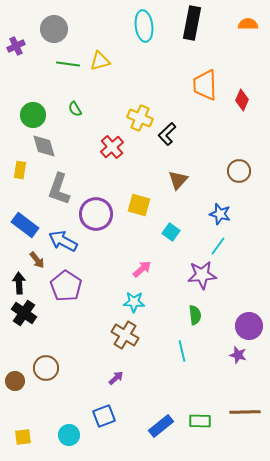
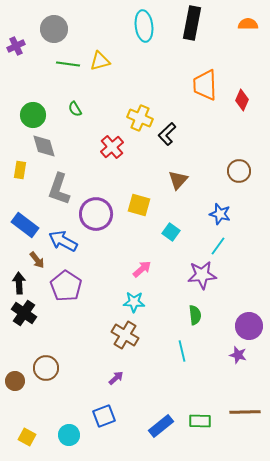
yellow square at (23, 437): moved 4 px right; rotated 36 degrees clockwise
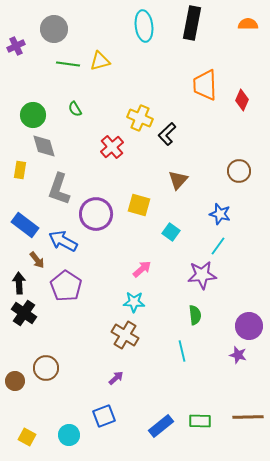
brown line at (245, 412): moved 3 px right, 5 px down
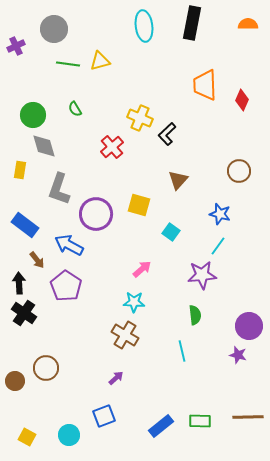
blue arrow at (63, 241): moved 6 px right, 4 px down
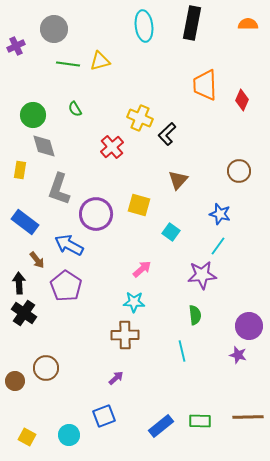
blue rectangle at (25, 225): moved 3 px up
brown cross at (125, 335): rotated 32 degrees counterclockwise
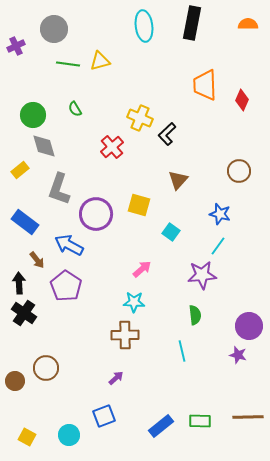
yellow rectangle at (20, 170): rotated 42 degrees clockwise
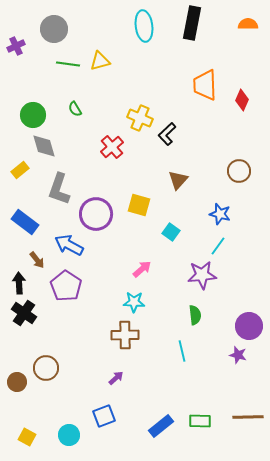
brown circle at (15, 381): moved 2 px right, 1 px down
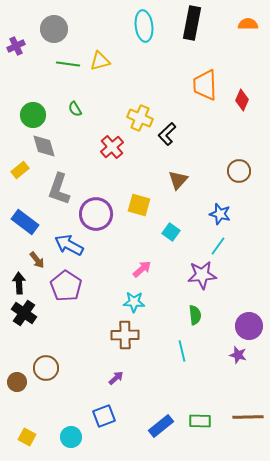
cyan circle at (69, 435): moved 2 px right, 2 px down
